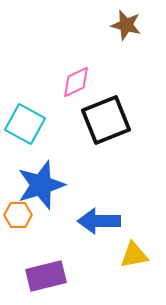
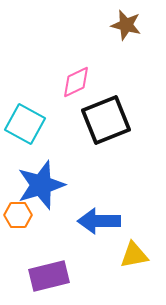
purple rectangle: moved 3 px right
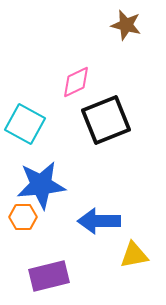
blue star: rotated 12 degrees clockwise
orange hexagon: moved 5 px right, 2 px down
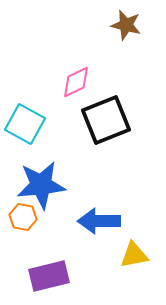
orange hexagon: rotated 12 degrees clockwise
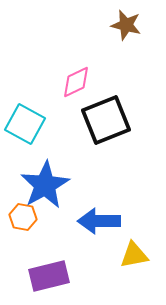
blue star: moved 4 px right; rotated 24 degrees counterclockwise
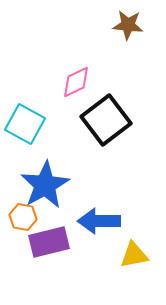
brown star: moved 2 px right; rotated 8 degrees counterclockwise
black square: rotated 15 degrees counterclockwise
purple rectangle: moved 34 px up
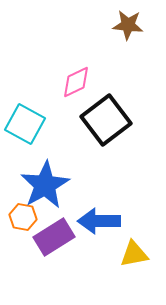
purple rectangle: moved 5 px right, 5 px up; rotated 18 degrees counterclockwise
yellow triangle: moved 1 px up
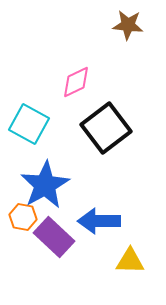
black square: moved 8 px down
cyan square: moved 4 px right
purple rectangle: rotated 75 degrees clockwise
yellow triangle: moved 4 px left, 7 px down; rotated 12 degrees clockwise
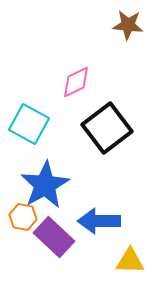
black square: moved 1 px right
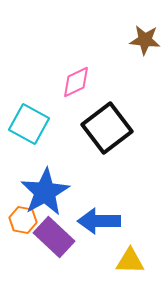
brown star: moved 17 px right, 15 px down
blue star: moved 7 px down
orange hexagon: moved 3 px down
